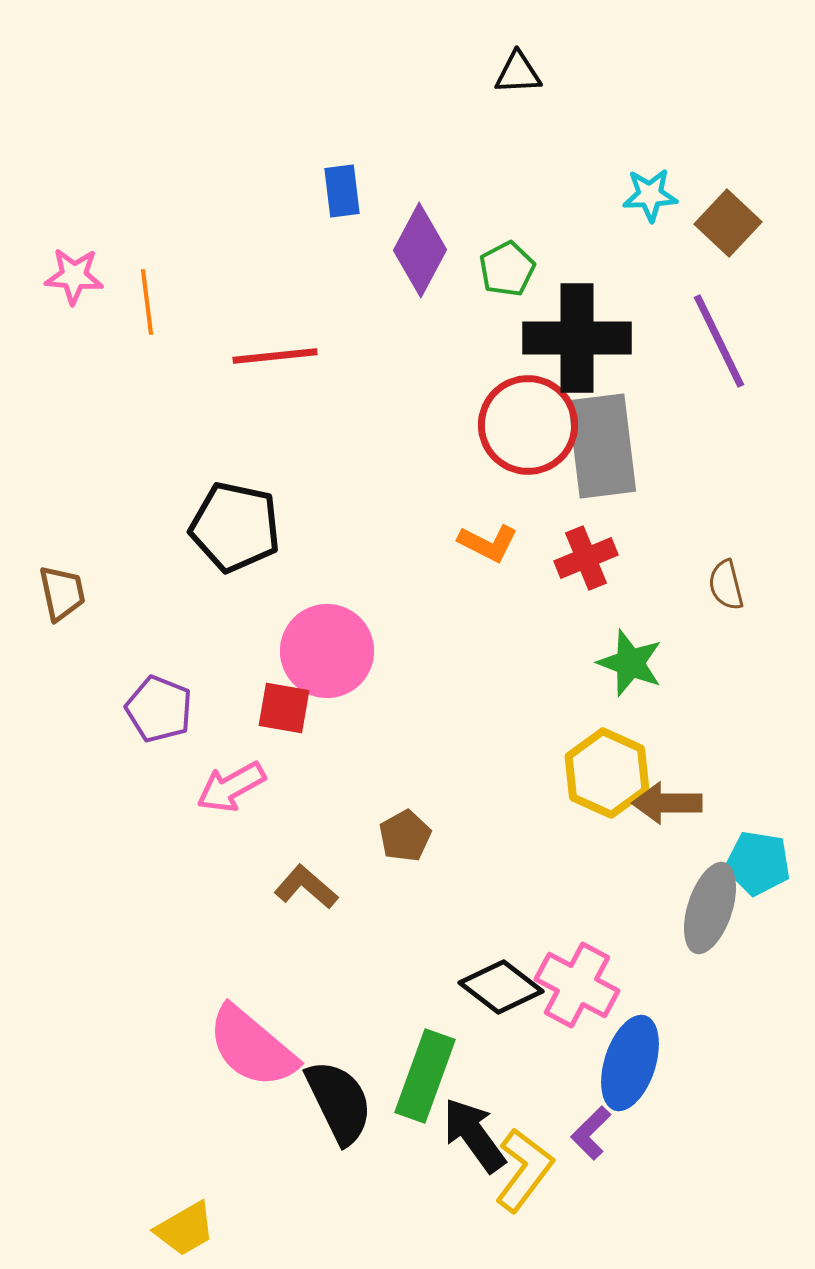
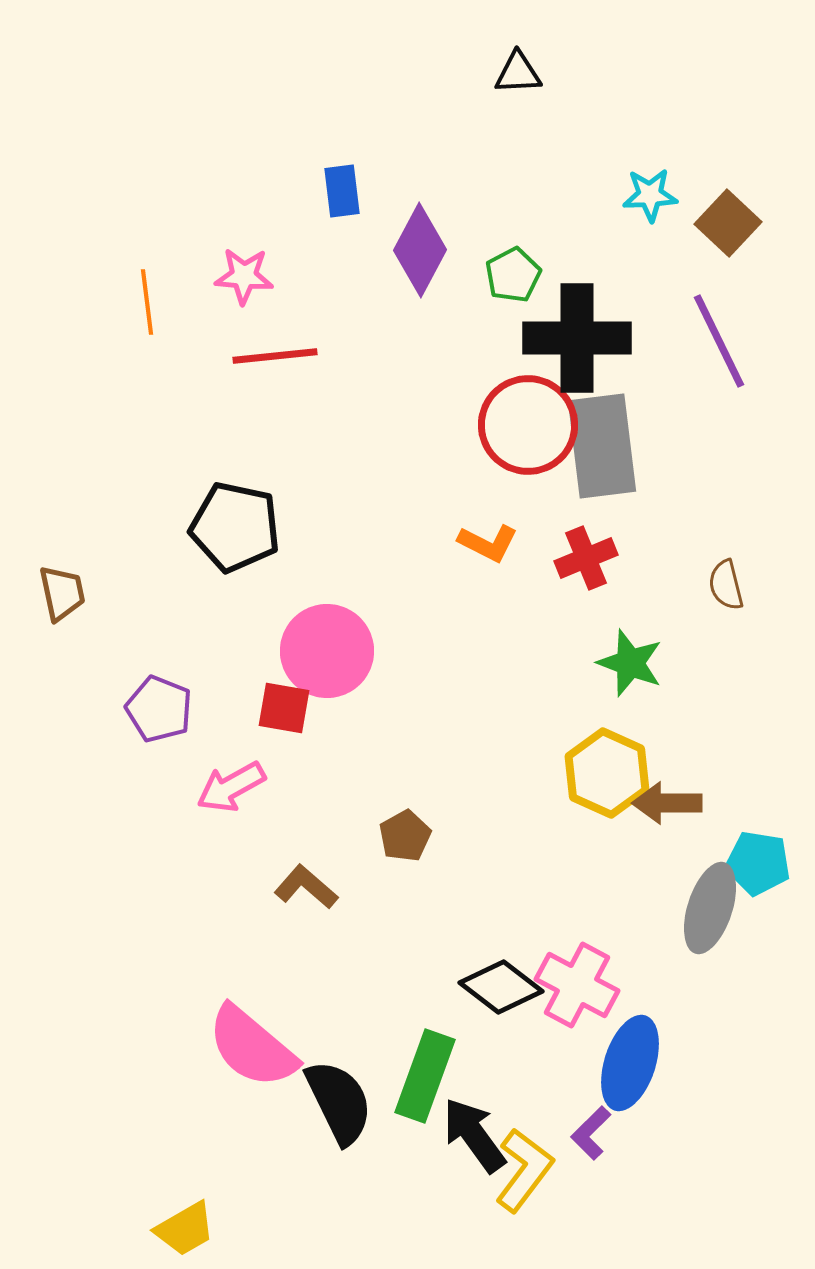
green pentagon: moved 6 px right, 6 px down
pink star: moved 170 px right
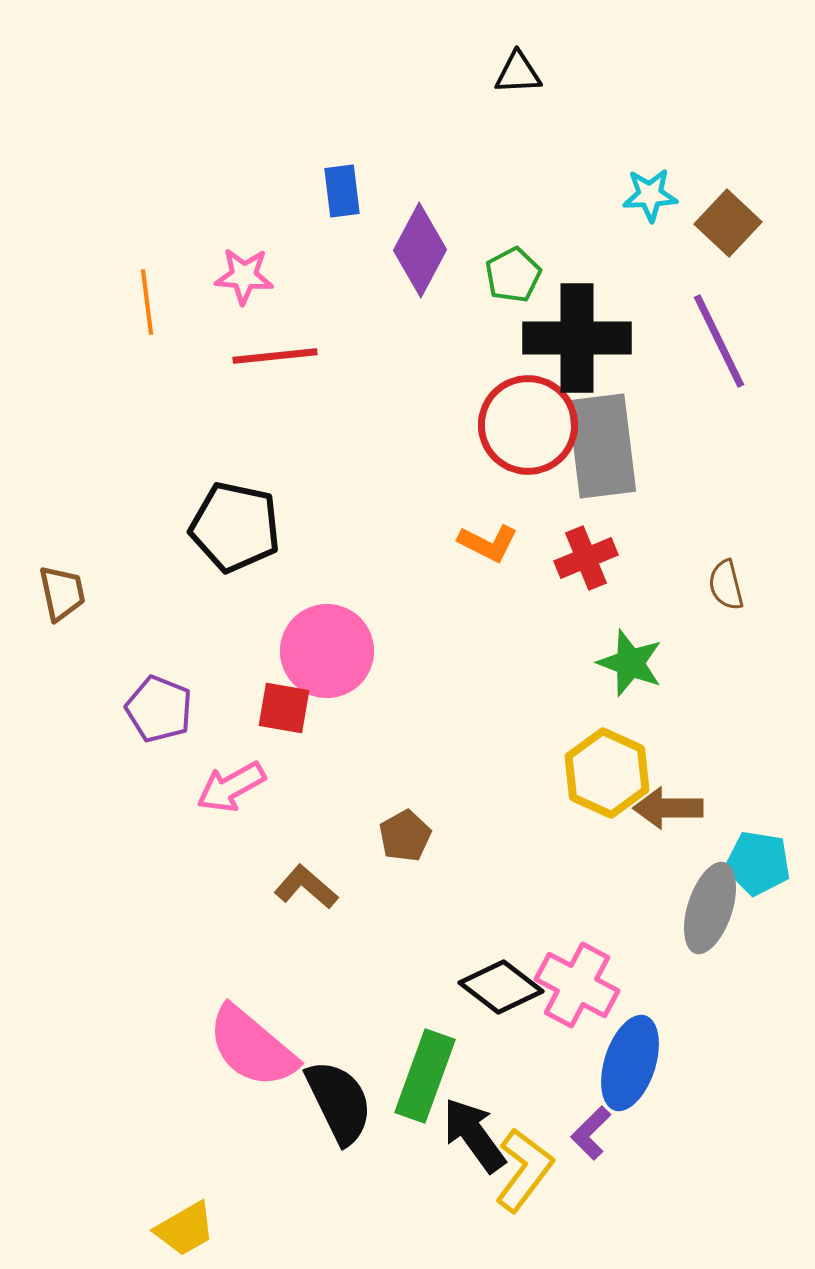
brown arrow: moved 1 px right, 5 px down
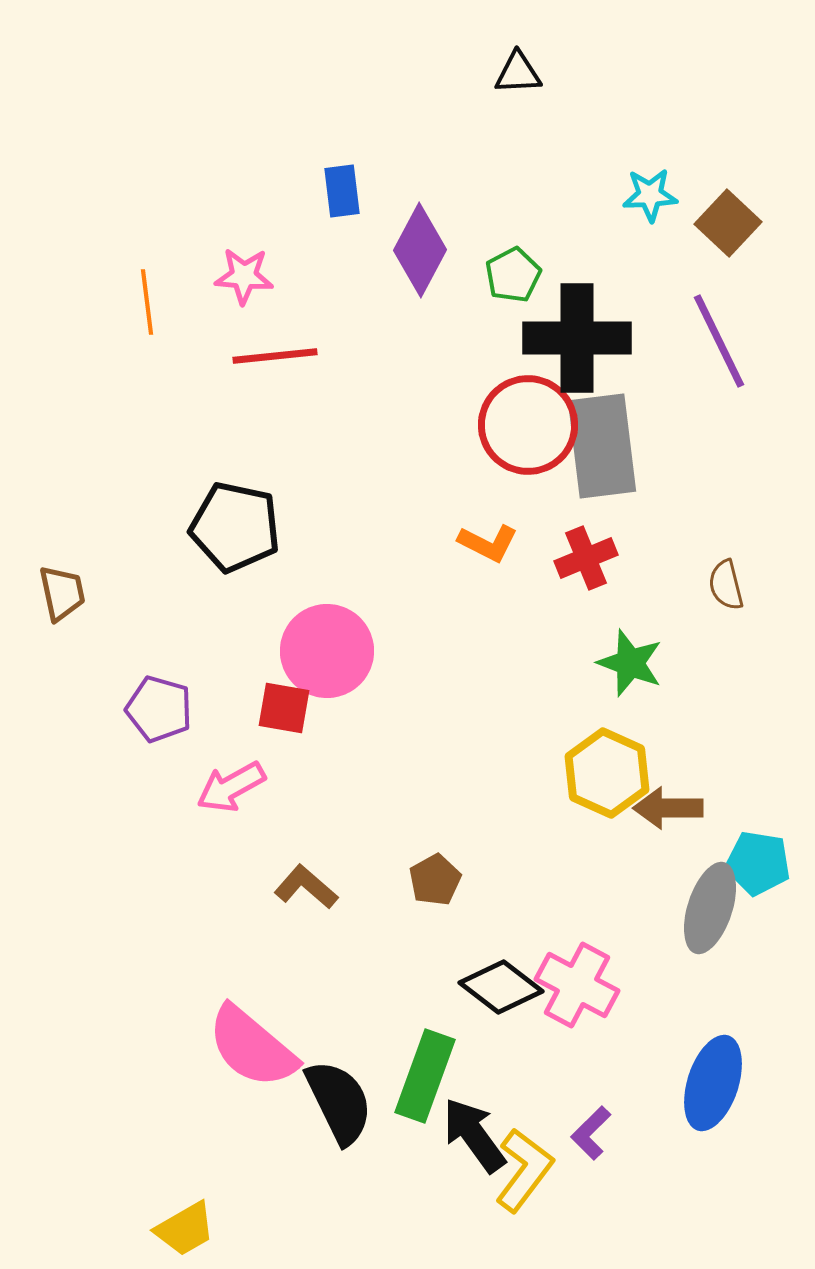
purple pentagon: rotated 6 degrees counterclockwise
brown pentagon: moved 30 px right, 44 px down
blue ellipse: moved 83 px right, 20 px down
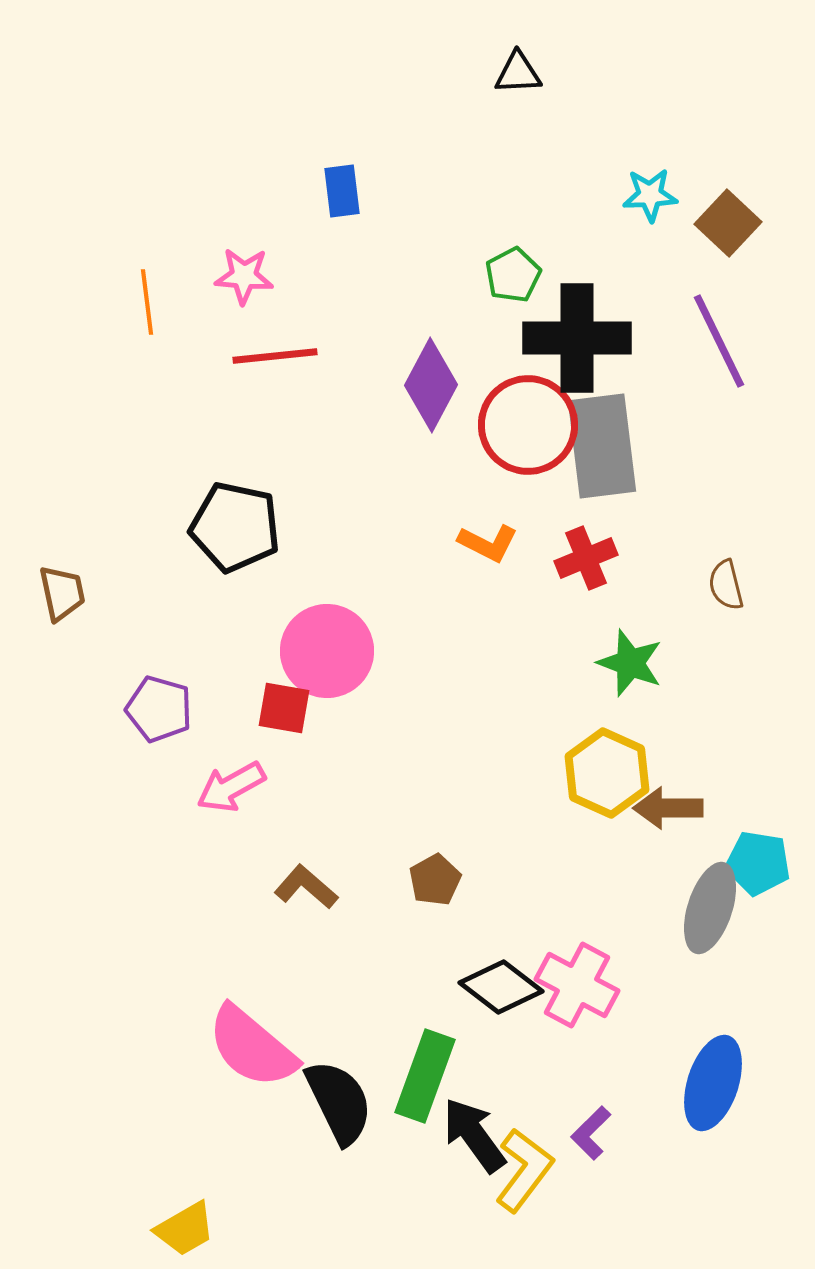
purple diamond: moved 11 px right, 135 px down
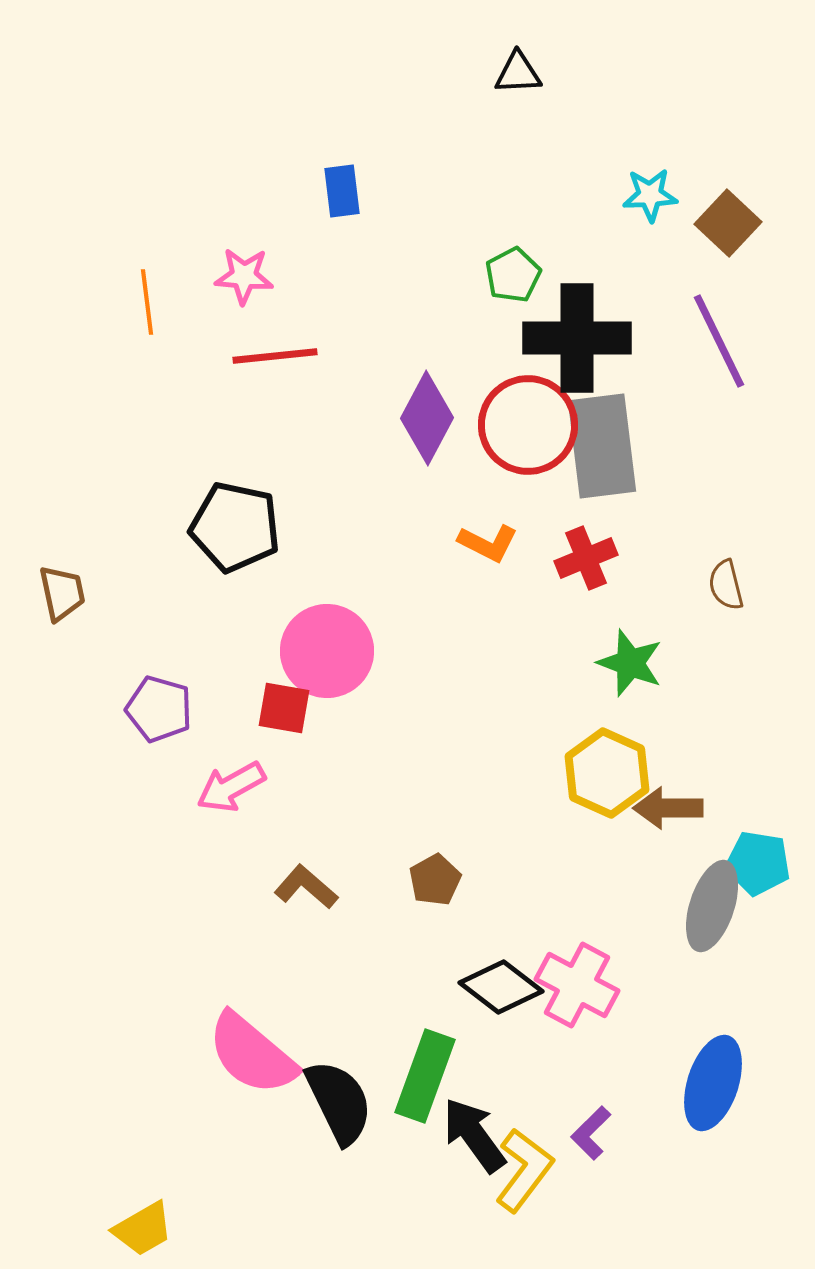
purple diamond: moved 4 px left, 33 px down
gray ellipse: moved 2 px right, 2 px up
pink semicircle: moved 7 px down
yellow trapezoid: moved 42 px left
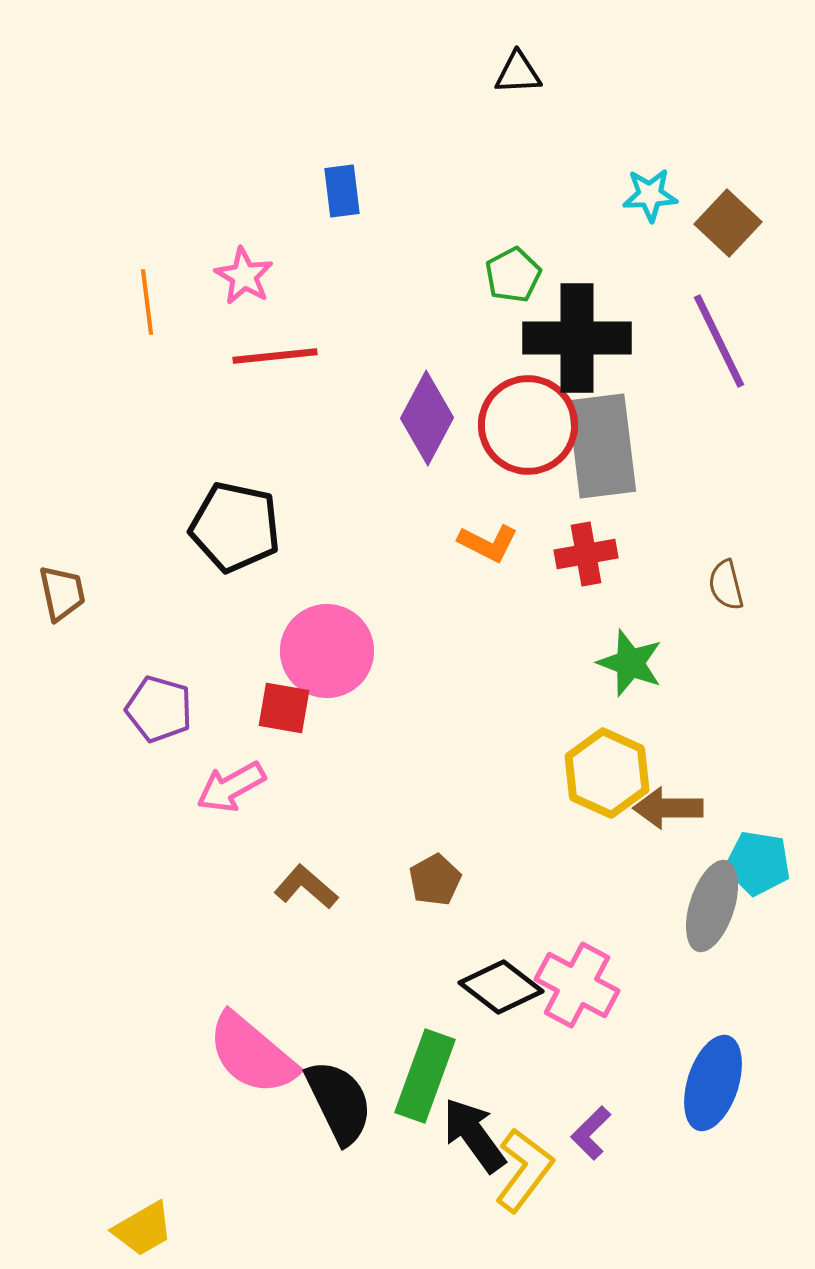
pink star: rotated 26 degrees clockwise
red cross: moved 4 px up; rotated 12 degrees clockwise
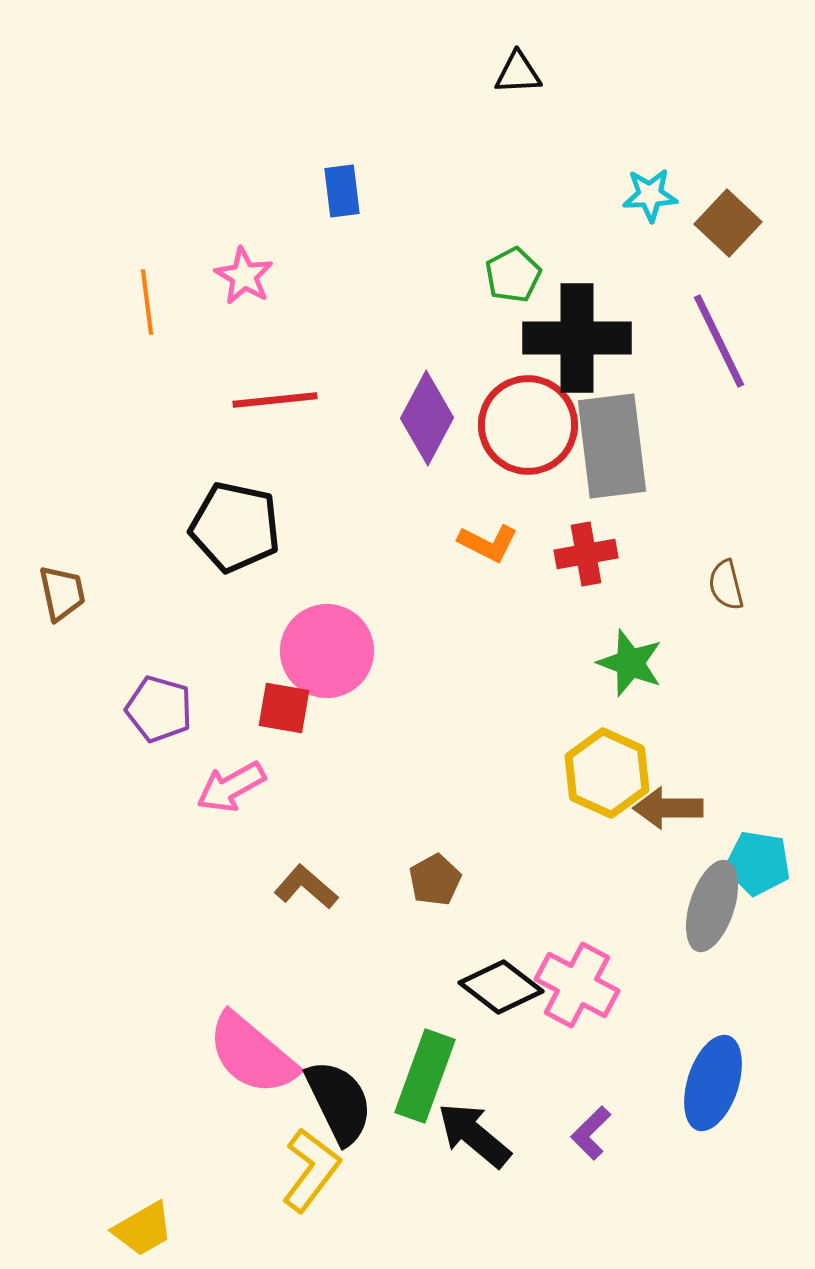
red line: moved 44 px down
gray rectangle: moved 10 px right
black arrow: rotated 14 degrees counterclockwise
yellow L-shape: moved 213 px left
